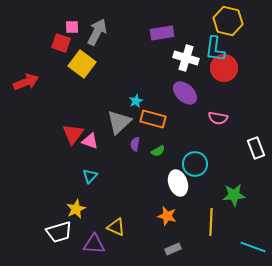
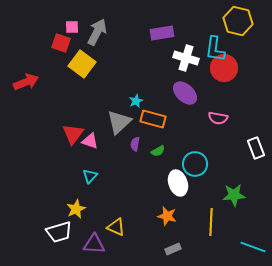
yellow hexagon: moved 10 px right
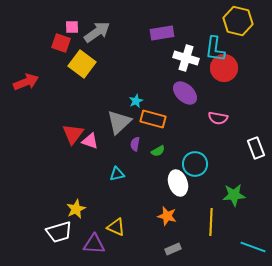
gray arrow: rotated 28 degrees clockwise
cyan triangle: moved 27 px right, 2 px up; rotated 35 degrees clockwise
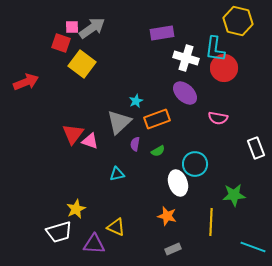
gray arrow: moved 5 px left, 4 px up
orange rectangle: moved 4 px right; rotated 35 degrees counterclockwise
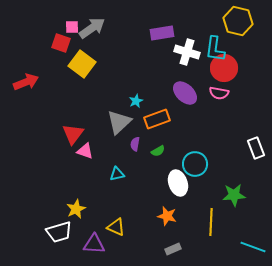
white cross: moved 1 px right, 6 px up
pink semicircle: moved 1 px right, 25 px up
pink triangle: moved 5 px left, 10 px down
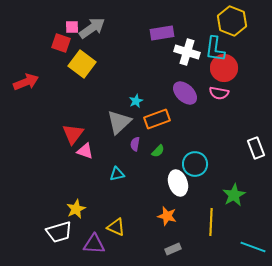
yellow hexagon: moved 6 px left; rotated 8 degrees clockwise
green semicircle: rotated 16 degrees counterclockwise
green star: rotated 25 degrees counterclockwise
